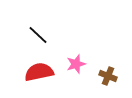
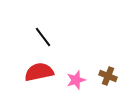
black line: moved 5 px right, 2 px down; rotated 10 degrees clockwise
pink star: moved 16 px down
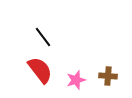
red semicircle: moved 1 px right, 2 px up; rotated 64 degrees clockwise
brown cross: rotated 18 degrees counterclockwise
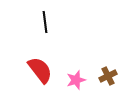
black line: moved 2 px right, 15 px up; rotated 30 degrees clockwise
brown cross: rotated 30 degrees counterclockwise
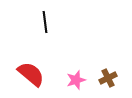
red semicircle: moved 9 px left, 4 px down; rotated 12 degrees counterclockwise
brown cross: moved 2 px down
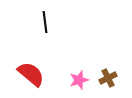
pink star: moved 3 px right
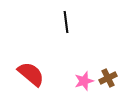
black line: moved 21 px right
pink star: moved 5 px right, 1 px down
